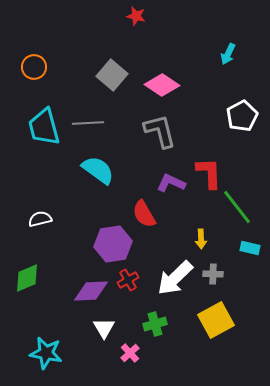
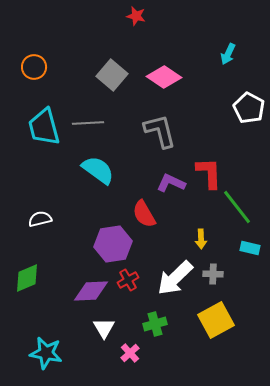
pink diamond: moved 2 px right, 8 px up
white pentagon: moved 7 px right, 8 px up; rotated 16 degrees counterclockwise
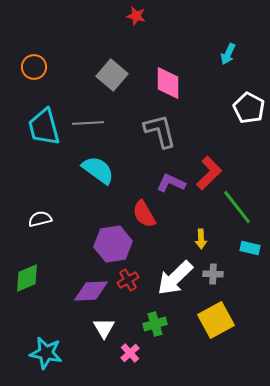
pink diamond: moved 4 px right, 6 px down; rotated 56 degrees clockwise
red L-shape: rotated 48 degrees clockwise
